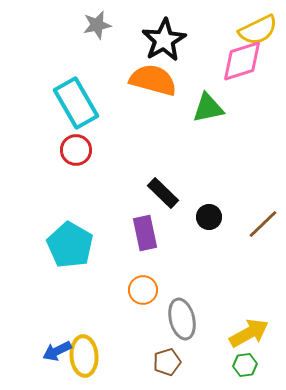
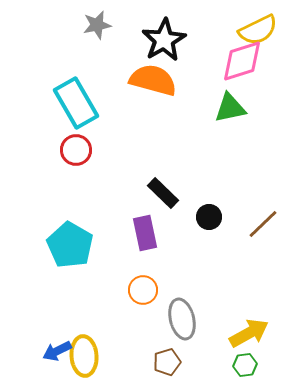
green triangle: moved 22 px right
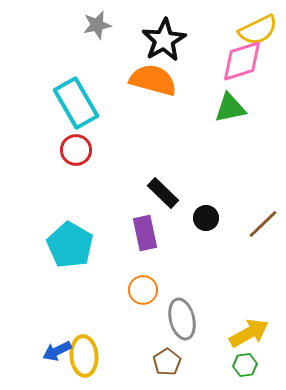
black circle: moved 3 px left, 1 px down
brown pentagon: rotated 16 degrees counterclockwise
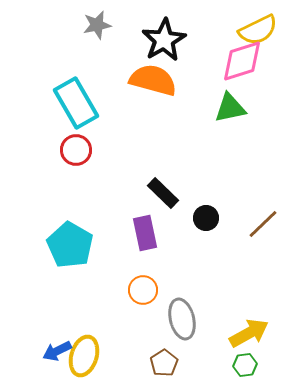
yellow ellipse: rotated 21 degrees clockwise
brown pentagon: moved 3 px left, 1 px down
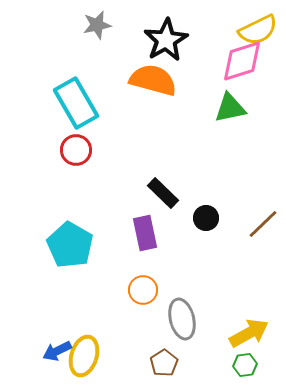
black star: moved 2 px right
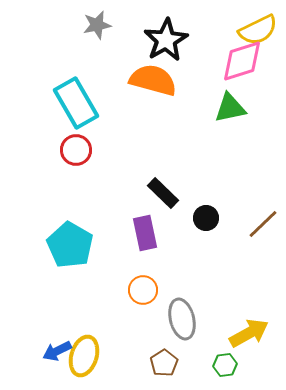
green hexagon: moved 20 px left
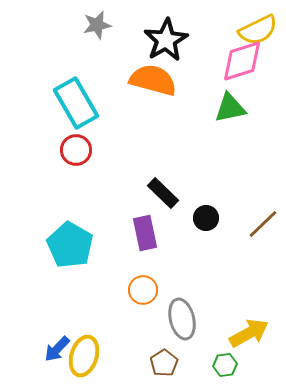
blue arrow: moved 2 px up; rotated 20 degrees counterclockwise
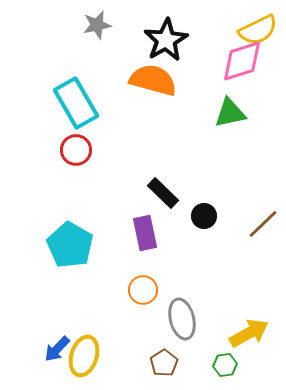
green triangle: moved 5 px down
black circle: moved 2 px left, 2 px up
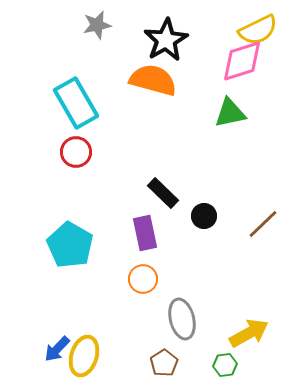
red circle: moved 2 px down
orange circle: moved 11 px up
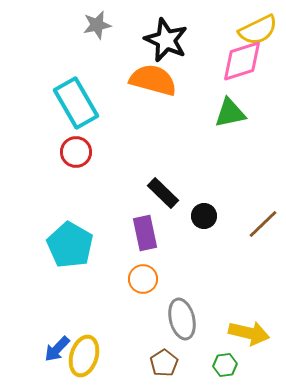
black star: rotated 18 degrees counterclockwise
yellow arrow: rotated 42 degrees clockwise
